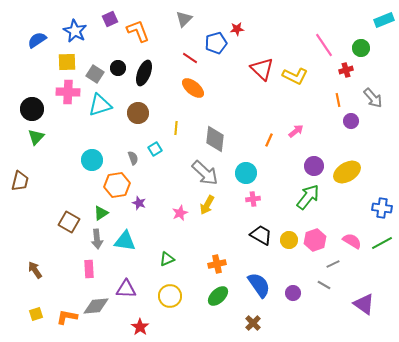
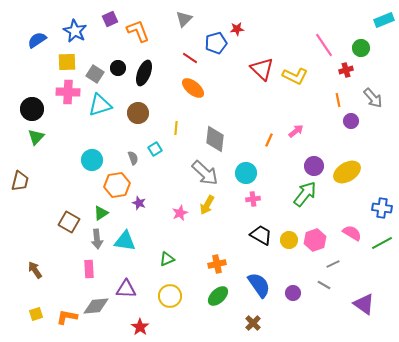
green arrow at (308, 197): moved 3 px left, 3 px up
pink semicircle at (352, 241): moved 8 px up
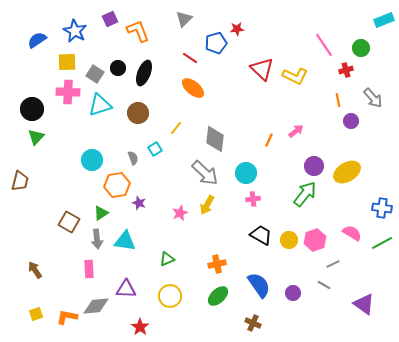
yellow line at (176, 128): rotated 32 degrees clockwise
brown cross at (253, 323): rotated 21 degrees counterclockwise
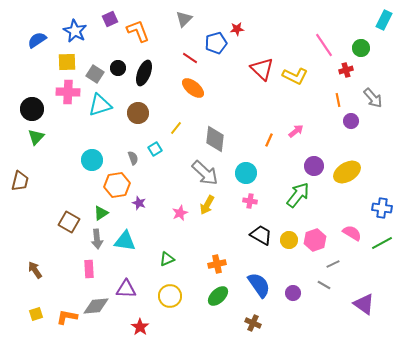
cyan rectangle at (384, 20): rotated 42 degrees counterclockwise
green arrow at (305, 194): moved 7 px left, 1 px down
pink cross at (253, 199): moved 3 px left, 2 px down; rotated 16 degrees clockwise
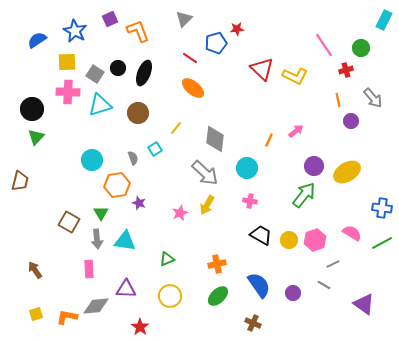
cyan circle at (246, 173): moved 1 px right, 5 px up
green arrow at (298, 195): moved 6 px right
green triangle at (101, 213): rotated 28 degrees counterclockwise
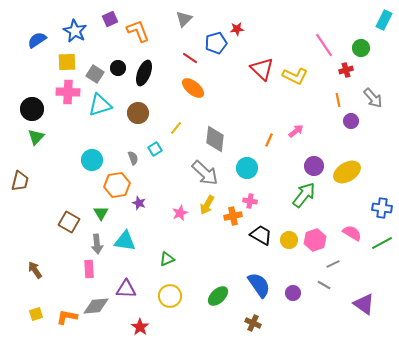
gray arrow at (97, 239): moved 5 px down
orange cross at (217, 264): moved 16 px right, 48 px up
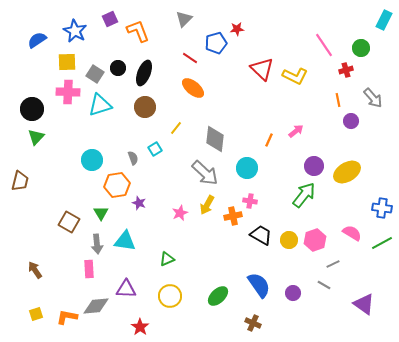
brown circle at (138, 113): moved 7 px right, 6 px up
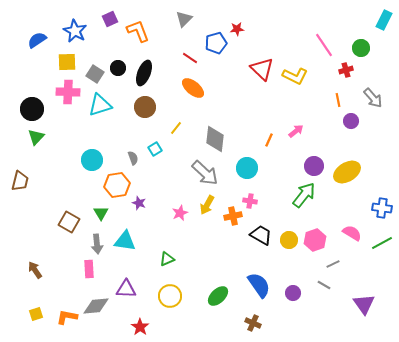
purple triangle at (364, 304): rotated 20 degrees clockwise
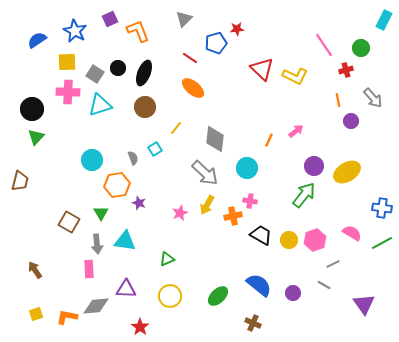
blue semicircle at (259, 285): rotated 16 degrees counterclockwise
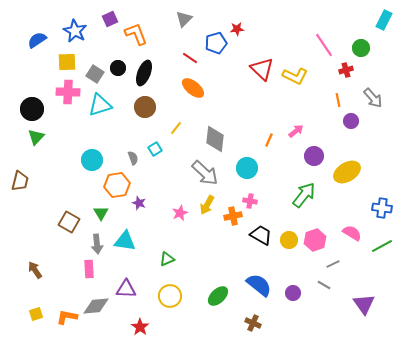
orange L-shape at (138, 31): moved 2 px left, 3 px down
purple circle at (314, 166): moved 10 px up
green line at (382, 243): moved 3 px down
